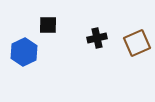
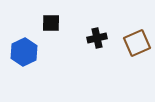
black square: moved 3 px right, 2 px up
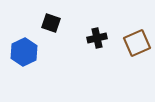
black square: rotated 18 degrees clockwise
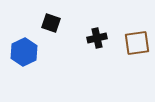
brown square: rotated 16 degrees clockwise
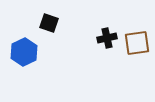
black square: moved 2 px left
black cross: moved 10 px right
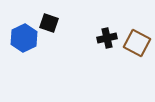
brown square: rotated 36 degrees clockwise
blue hexagon: moved 14 px up
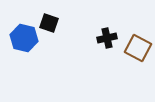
blue hexagon: rotated 20 degrees counterclockwise
brown square: moved 1 px right, 5 px down
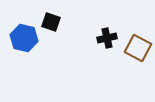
black square: moved 2 px right, 1 px up
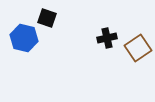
black square: moved 4 px left, 4 px up
brown square: rotated 28 degrees clockwise
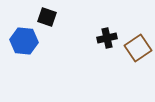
black square: moved 1 px up
blue hexagon: moved 3 px down; rotated 8 degrees counterclockwise
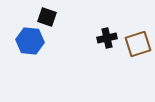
blue hexagon: moved 6 px right
brown square: moved 4 px up; rotated 16 degrees clockwise
